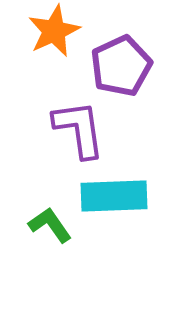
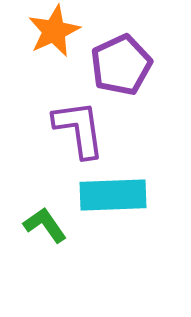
purple pentagon: moved 1 px up
cyan rectangle: moved 1 px left, 1 px up
green L-shape: moved 5 px left
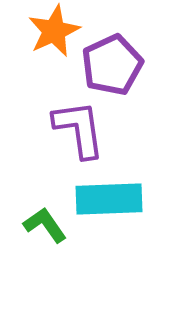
purple pentagon: moved 9 px left
cyan rectangle: moved 4 px left, 4 px down
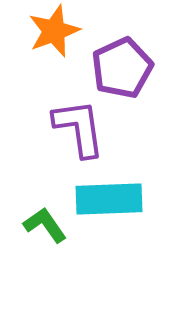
orange star: rotated 4 degrees clockwise
purple pentagon: moved 10 px right, 3 px down
purple L-shape: moved 1 px up
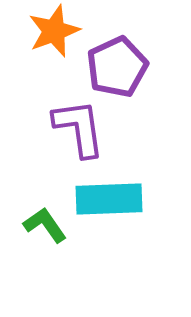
purple pentagon: moved 5 px left, 1 px up
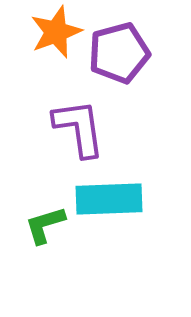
orange star: moved 2 px right, 1 px down
purple pentagon: moved 2 px right, 14 px up; rotated 10 degrees clockwise
green L-shape: rotated 72 degrees counterclockwise
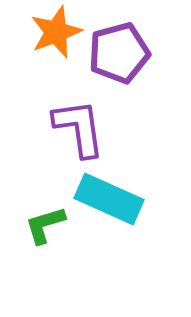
cyan rectangle: rotated 26 degrees clockwise
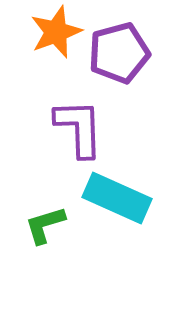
purple L-shape: rotated 6 degrees clockwise
cyan rectangle: moved 8 px right, 1 px up
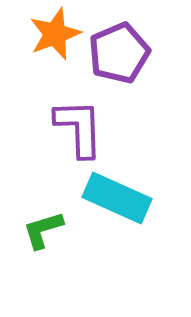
orange star: moved 1 px left, 2 px down
purple pentagon: rotated 8 degrees counterclockwise
green L-shape: moved 2 px left, 5 px down
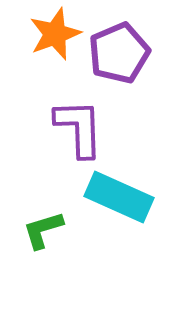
cyan rectangle: moved 2 px right, 1 px up
